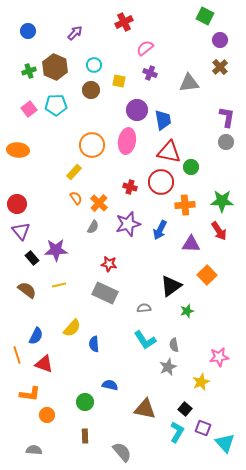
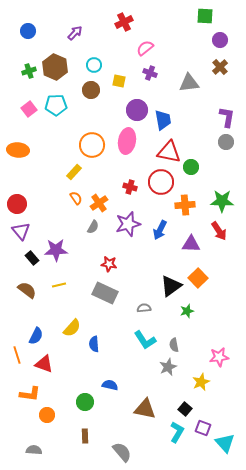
green square at (205, 16): rotated 24 degrees counterclockwise
orange cross at (99, 203): rotated 12 degrees clockwise
orange square at (207, 275): moved 9 px left, 3 px down
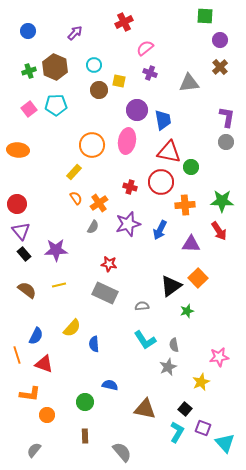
brown circle at (91, 90): moved 8 px right
black rectangle at (32, 258): moved 8 px left, 4 px up
gray semicircle at (144, 308): moved 2 px left, 2 px up
gray semicircle at (34, 450): rotated 56 degrees counterclockwise
